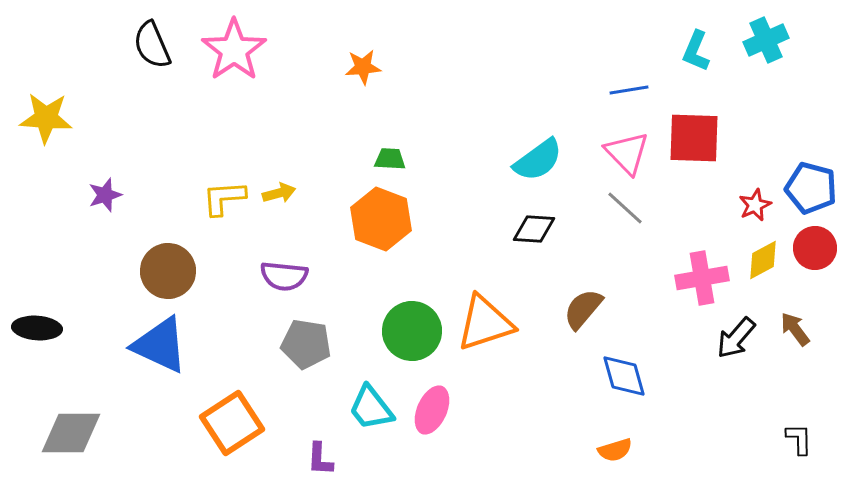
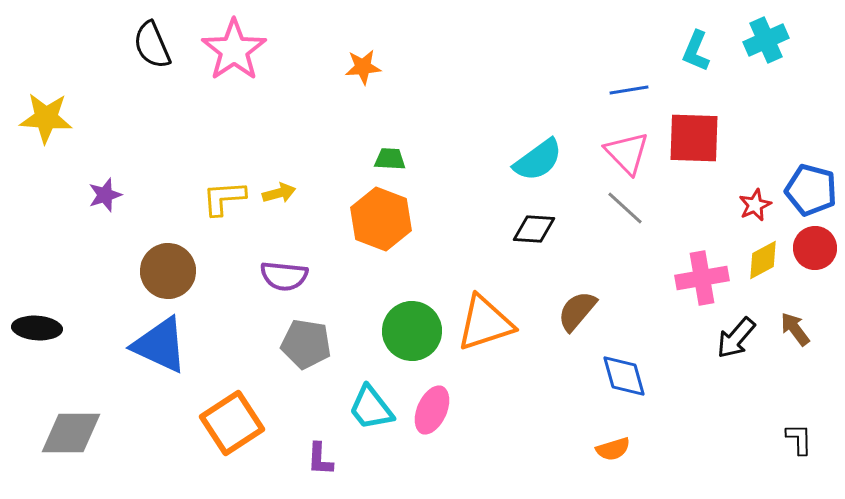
blue pentagon: moved 2 px down
brown semicircle: moved 6 px left, 2 px down
orange semicircle: moved 2 px left, 1 px up
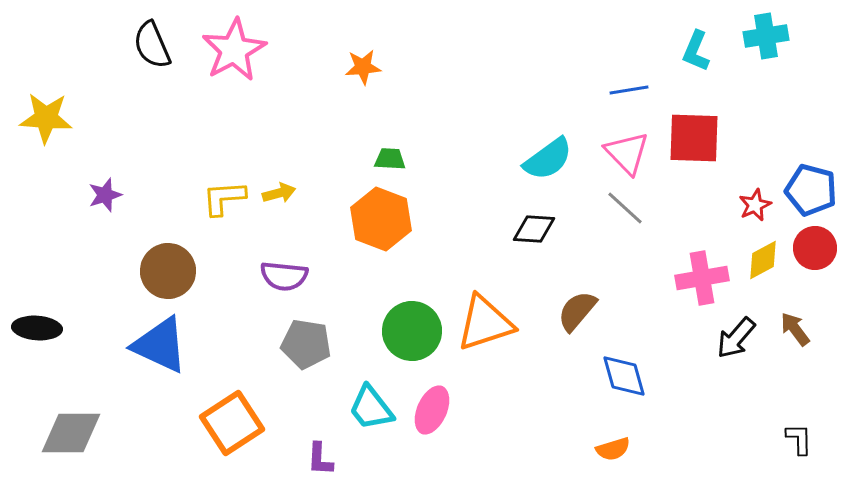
cyan cross: moved 4 px up; rotated 15 degrees clockwise
pink star: rotated 6 degrees clockwise
cyan semicircle: moved 10 px right, 1 px up
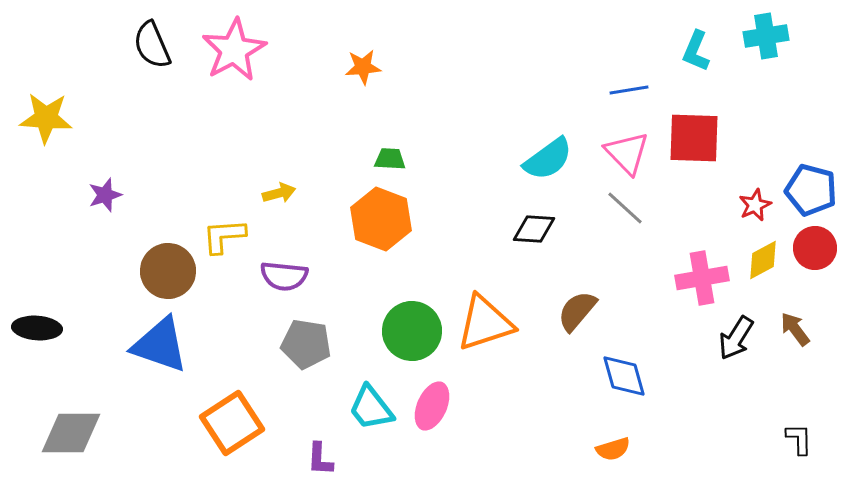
yellow L-shape: moved 38 px down
black arrow: rotated 9 degrees counterclockwise
blue triangle: rotated 6 degrees counterclockwise
pink ellipse: moved 4 px up
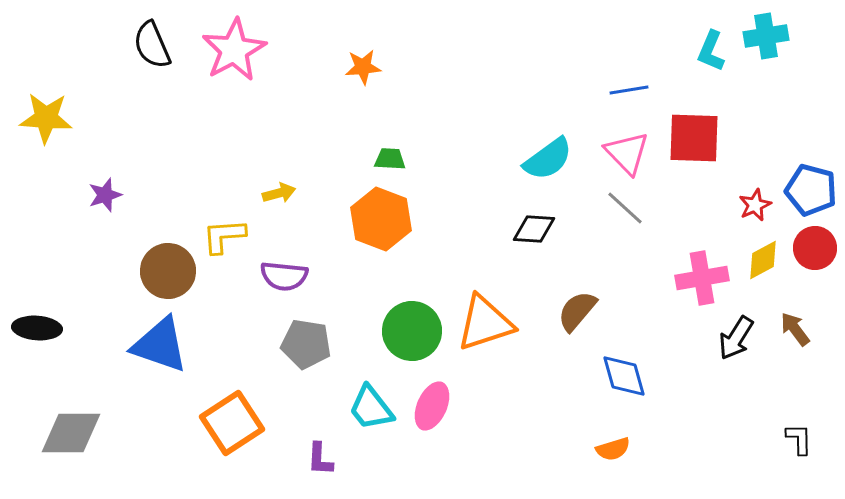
cyan L-shape: moved 15 px right
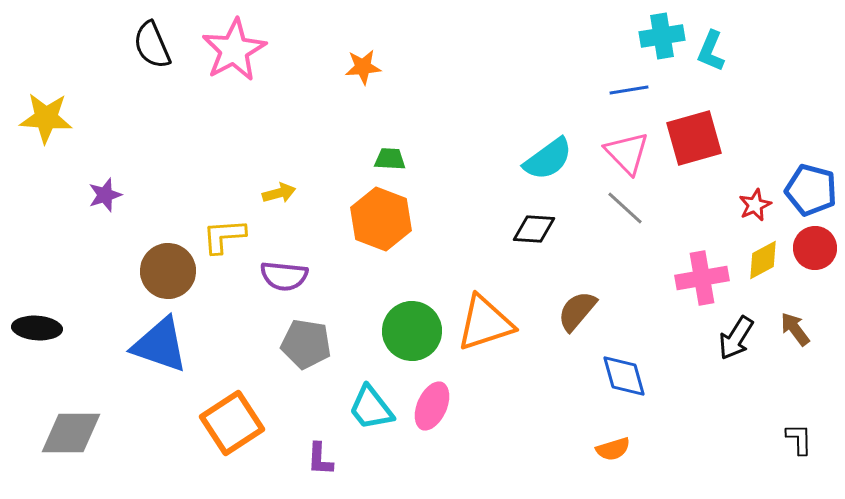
cyan cross: moved 104 px left
red square: rotated 18 degrees counterclockwise
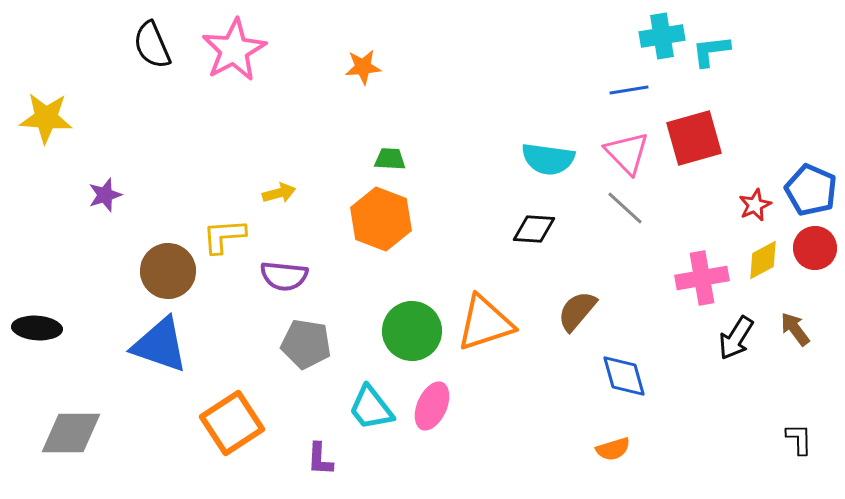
cyan L-shape: rotated 60 degrees clockwise
cyan semicircle: rotated 44 degrees clockwise
blue pentagon: rotated 9 degrees clockwise
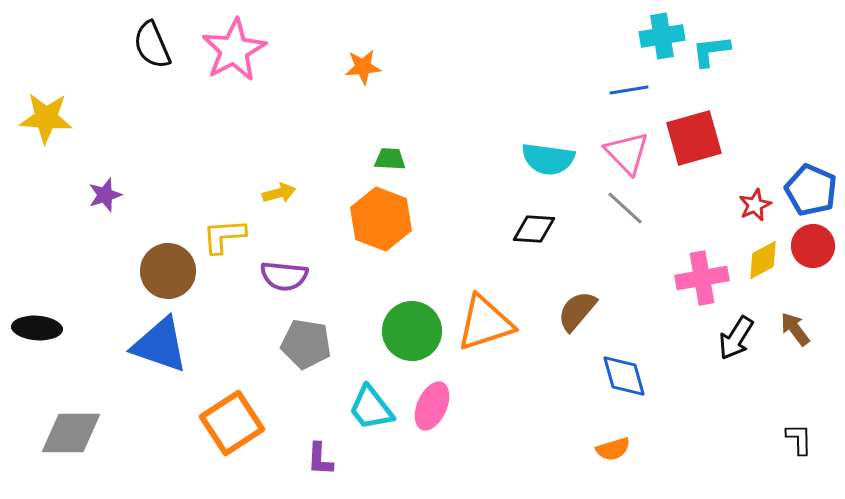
red circle: moved 2 px left, 2 px up
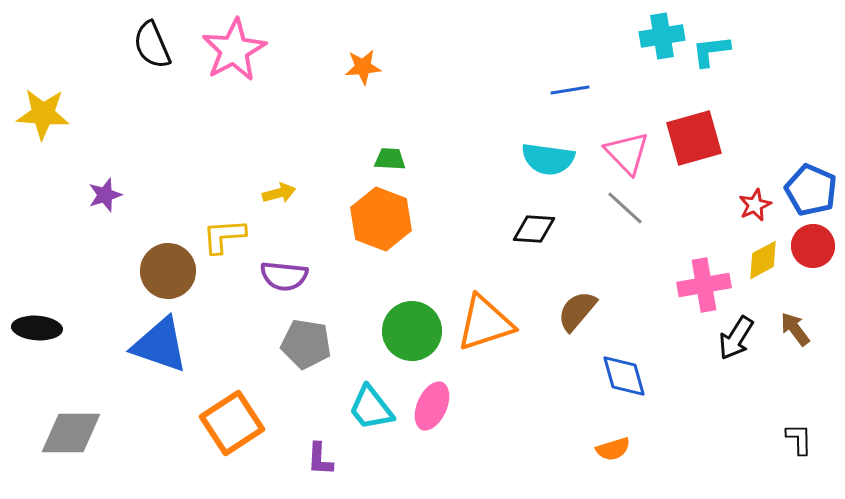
blue line: moved 59 px left
yellow star: moved 3 px left, 4 px up
pink cross: moved 2 px right, 7 px down
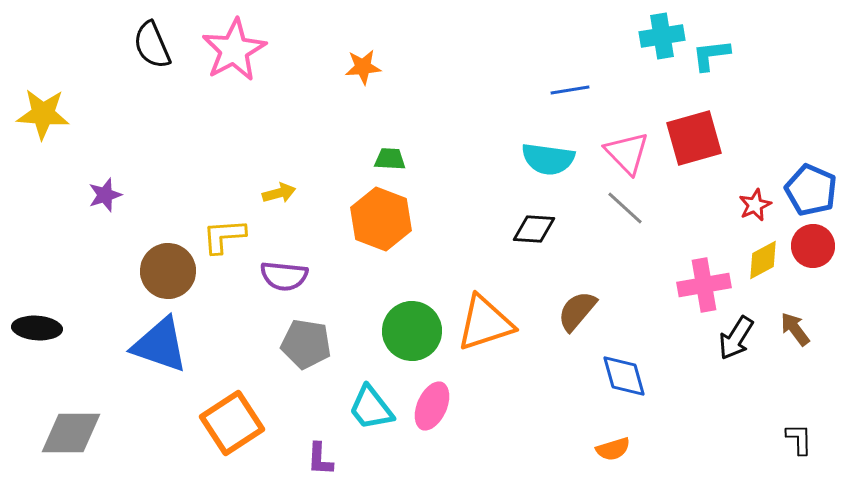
cyan L-shape: moved 4 px down
